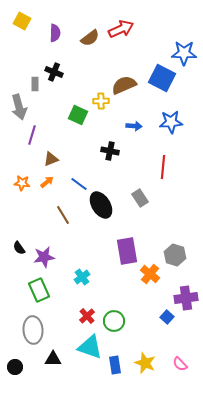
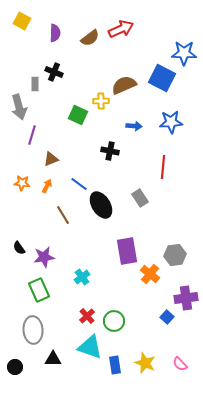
orange arrow at (47, 182): moved 4 px down; rotated 24 degrees counterclockwise
gray hexagon at (175, 255): rotated 25 degrees counterclockwise
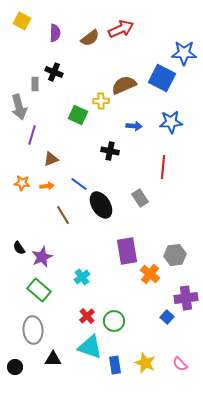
orange arrow at (47, 186): rotated 56 degrees clockwise
purple star at (44, 257): moved 2 px left; rotated 15 degrees counterclockwise
green rectangle at (39, 290): rotated 25 degrees counterclockwise
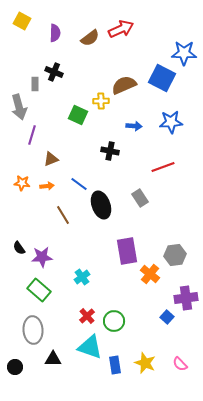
red line at (163, 167): rotated 65 degrees clockwise
black ellipse at (101, 205): rotated 12 degrees clockwise
purple star at (42, 257): rotated 20 degrees clockwise
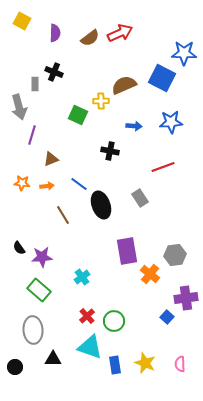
red arrow at (121, 29): moved 1 px left, 4 px down
pink semicircle at (180, 364): rotated 42 degrees clockwise
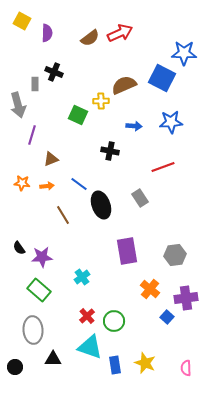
purple semicircle at (55, 33): moved 8 px left
gray arrow at (19, 107): moved 1 px left, 2 px up
orange cross at (150, 274): moved 15 px down
pink semicircle at (180, 364): moved 6 px right, 4 px down
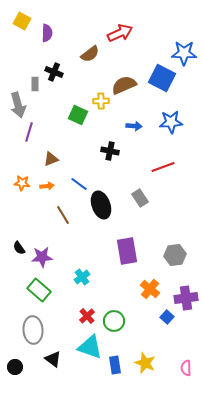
brown semicircle at (90, 38): moved 16 px down
purple line at (32, 135): moved 3 px left, 3 px up
black triangle at (53, 359): rotated 36 degrees clockwise
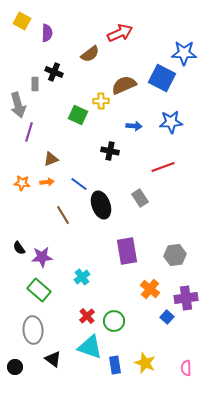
orange arrow at (47, 186): moved 4 px up
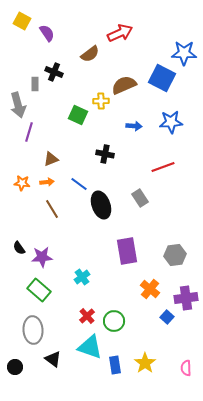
purple semicircle at (47, 33): rotated 36 degrees counterclockwise
black cross at (110, 151): moved 5 px left, 3 px down
brown line at (63, 215): moved 11 px left, 6 px up
yellow star at (145, 363): rotated 15 degrees clockwise
